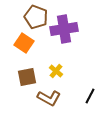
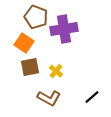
brown square: moved 3 px right, 10 px up
black line: moved 2 px right, 1 px down; rotated 21 degrees clockwise
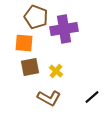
orange square: rotated 30 degrees counterclockwise
